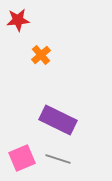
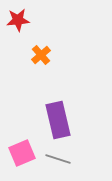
purple rectangle: rotated 51 degrees clockwise
pink square: moved 5 px up
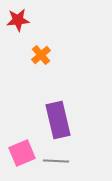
gray line: moved 2 px left, 2 px down; rotated 15 degrees counterclockwise
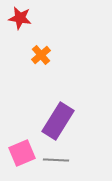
red star: moved 2 px right, 2 px up; rotated 15 degrees clockwise
purple rectangle: moved 1 px down; rotated 45 degrees clockwise
gray line: moved 1 px up
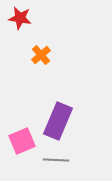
purple rectangle: rotated 9 degrees counterclockwise
pink square: moved 12 px up
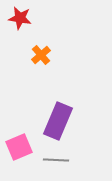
pink square: moved 3 px left, 6 px down
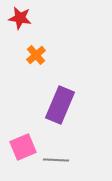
orange cross: moved 5 px left
purple rectangle: moved 2 px right, 16 px up
pink square: moved 4 px right
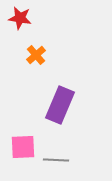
pink square: rotated 20 degrees clockwise
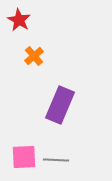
red star: moved 1 px left, 2 px down; rotated 20 degrees clockwise
orange cross: moved 2 px left, 1 px down
pink square: moved 1 px right, 10 px down
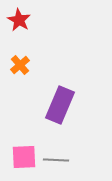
orange cross: moved 14 px left, 9 px down
